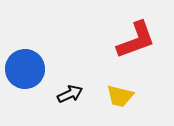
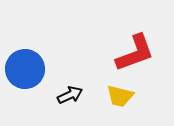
red L-shape: moved 1 px left, 13 px down
black arrow: moved 1 px down
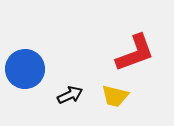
yellow trapezoid: moved 5 px left
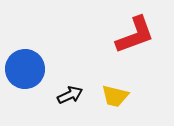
red L-shape: moved 18 px up
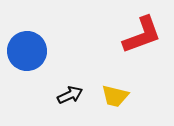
red L-shape: moved 7 px right
blue circle: moved 2 px right, 18 px up
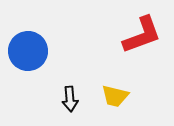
blue circle: moved 1 px right
black arrow: moved 4 px down; rotated 110 degrees clockwise
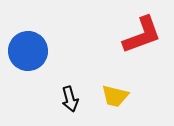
black arrow: rotated 10 degrees counterclockwise
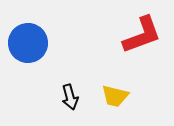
blue circle: moved 8 px up
black arrow: moved 2 px up
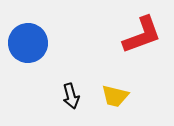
black arrow: moved 1 px right, 1 px up
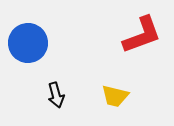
black arrow: moved 15 px left, 1 px up
